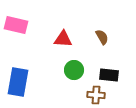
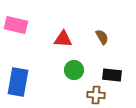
black rectangle: moved 3 px right
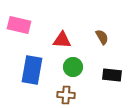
pink rectangle: moved 3 px right
red triangle: moved 1 px left, 1 px down
green circle: moved 1 px left, 3 px up
blue rectangle: moved 14 px right, 12 px up
brown cross: moved 30 px left
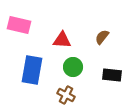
brown semicircle: rotated 112 degrees counterclockwise
brown cross: rotated 24 degrees clockwise
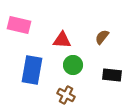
green circle: moved 2 px up
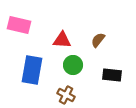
brown semicircle: moved 4 px left, 3 px down
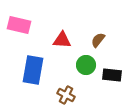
green circle: moved 13 px right
blue rectangle: moved 1 px right
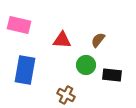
blue rectangle: moved 8 px left
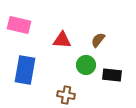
brown cross: rotated 18 degrees counterclockwise
